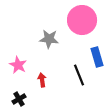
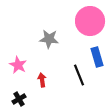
pink circle: moved 8 px right, 1 px down
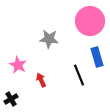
red arrow: moved 1 px left; rotated 16 degrees counterclockwise
black cross: moved 8 px left
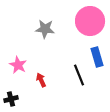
gray star: moved 4 px left, 10 px up
black cross: rotated 16 degrees clockwise
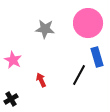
pink circle: moved 2 px left, 2 px down
pink star: moved 5 px left, 5 px up
black line: rotated 50 degrees clockwise
black cross: rotated 16 degrees counterclockwise
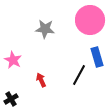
pink circle: moved 2 px right, 3 px up
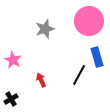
pink circle: moved 1 px left, 1 px down
gray star: rotated 24 degrees counterclockwise
